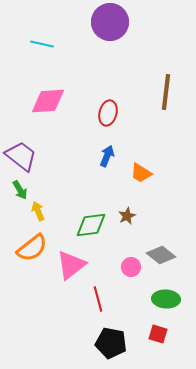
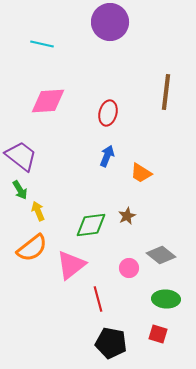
pink circle: moved 2 px left, 1 px down
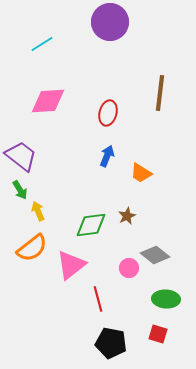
cyan line: rotated 45 degrees counterclockwise
brown line: moved 6 px left, 1 px down
gray diamond: moved 6 px left
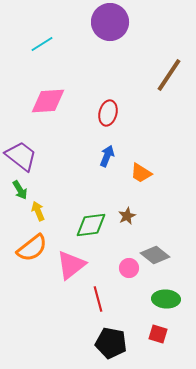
brown line: moved 9 px right, 18 px up; rotated 27 degrees clockwise
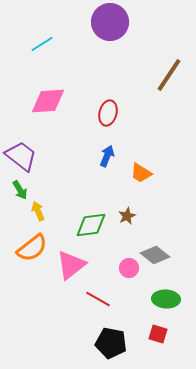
red line: rotated 45 degrees counterclockwise
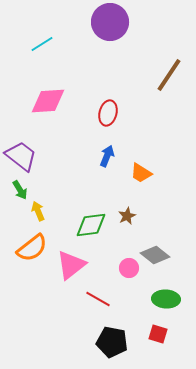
black pentagon: moved 1 px right, 1 px up
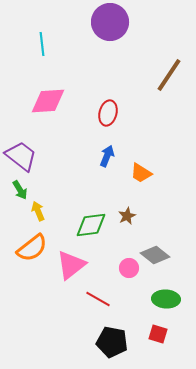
cyan line: rotated 65 degrees counterclockwise
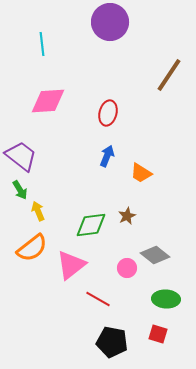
pink circle: moved 2 px left
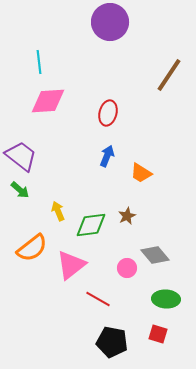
cyan line: moved 3 px left, 18 px down
green arrow: rotated 18 degrees counterclockwise
yellow arrow: moved 20 px right
gray diamond: rotated 12 degrees clockwise
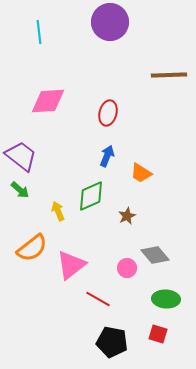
cyan line: moved 30 px up
brown line: rotated 54 degrees clockwise
green diamond: moved 29 px up; rotated 16 degrees counterclockwise
